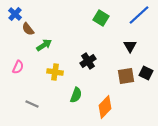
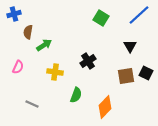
blue cross: moved 1 px left; rotated 32 degrees clockwise
brown semicircle: moved 3 px down; rotated 48 degrees clockwise
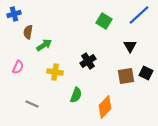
green square: moved 3 px right, 3 px down
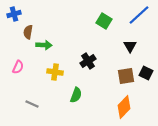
green arrow: rotated 35 degrees clockwise
orange diamond: moved 19 px right
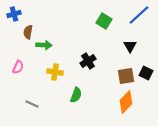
orange diamond: moved 2 px right, 5 px up
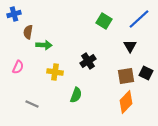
blue line: moved 4 px down
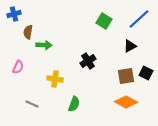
black triangle: rotated 32 degrees clockwise
yellow cross: moved 7 px down
green semicircle: moved 2 px left, 9 px down
orange diamond: rotated 75 degrees clockwise
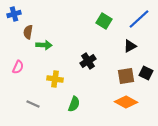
gray line: moved 1 px right
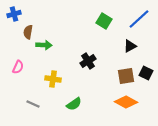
yellow cross: moved 2 px left
green semicircle: rotated 35 degrees clockwise
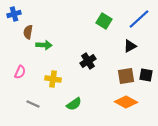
pink semicircle: moved 2 px right, 5 px down
black square: moved 2 px down; rotated 16 degrees counterclockwise
